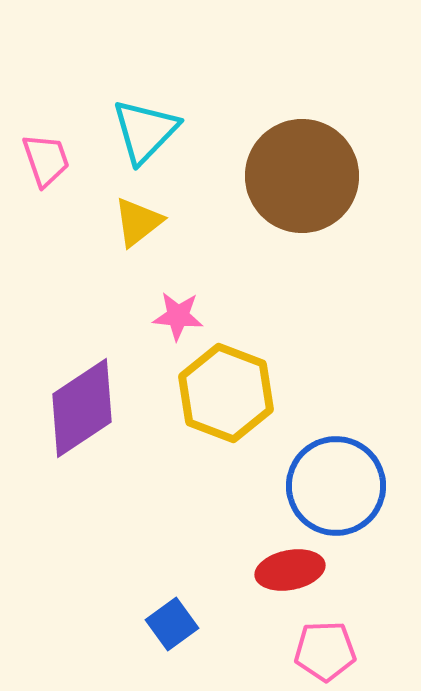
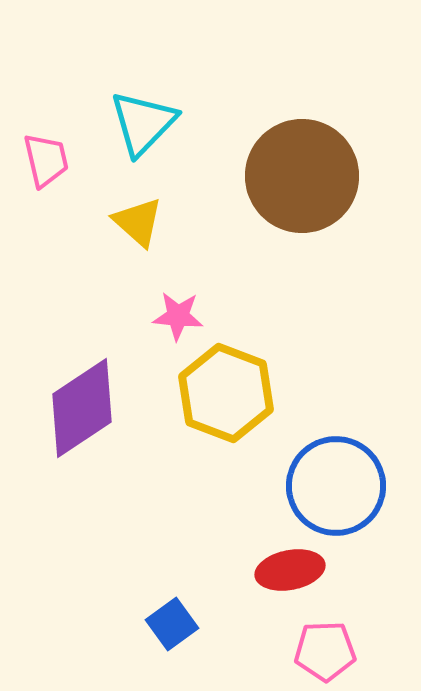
cyan triangle: moved 2 px left, 8 px up
pink trapezoid: rotated 6 degrees clockwise
yellow triangle: rotated 40 degrees counterclockwise
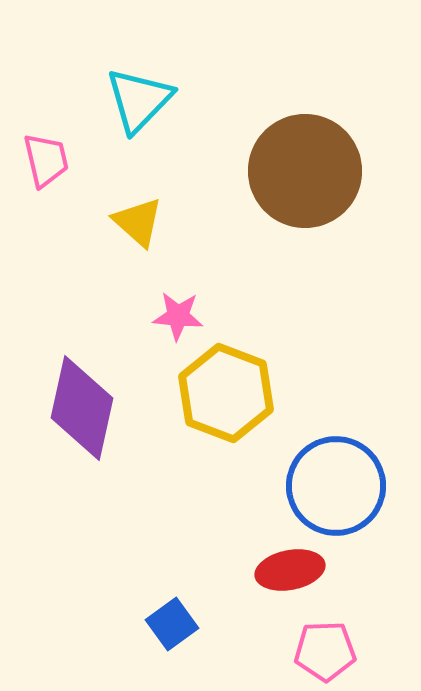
cyan triangle: moved 4 px left, 23 px up
brown circle: moved 3 px right, 5 px up
purple diamond: rotated 44 degrees counterclockwise
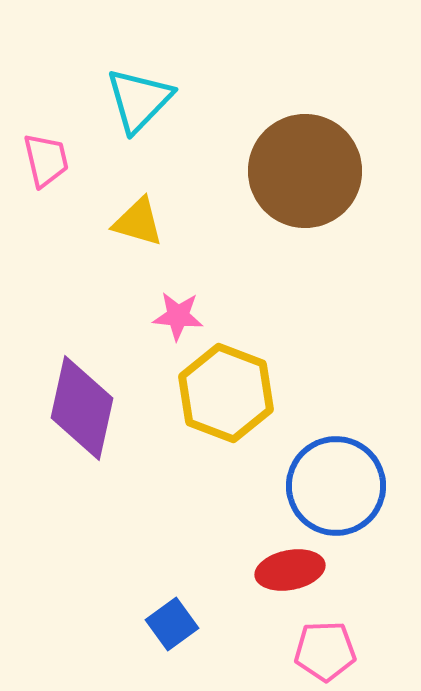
yellow triangle: rotated 26 degrees counterclockwise
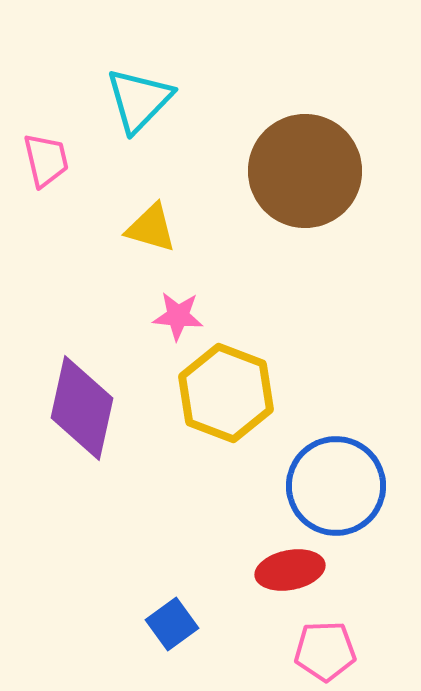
yellow triangle: moved 13 px right, 6 px down
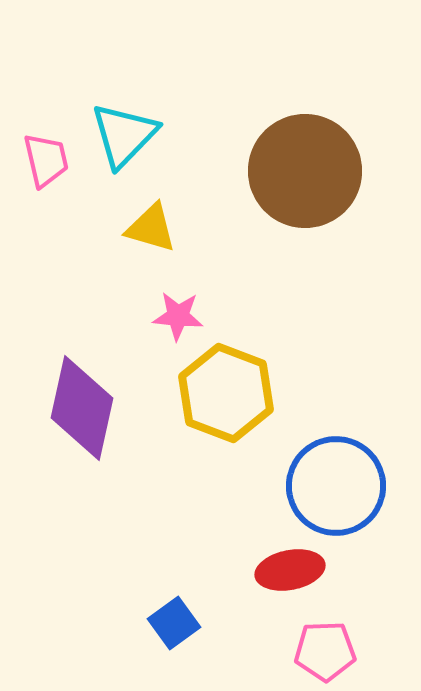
cyan triangle: moved 15 px left, 35 px down
blue square: moved 2 px right, 1 px up
